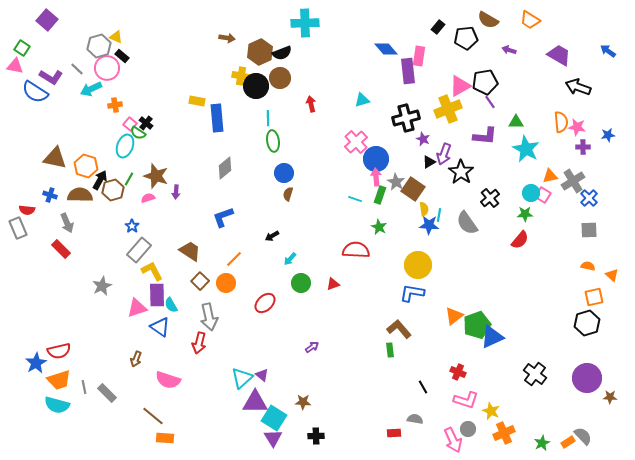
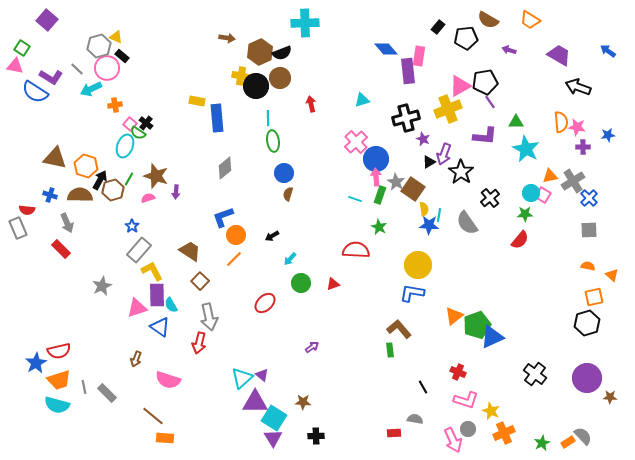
orange circle at (226, 283): moved 10 px right, 48 px up
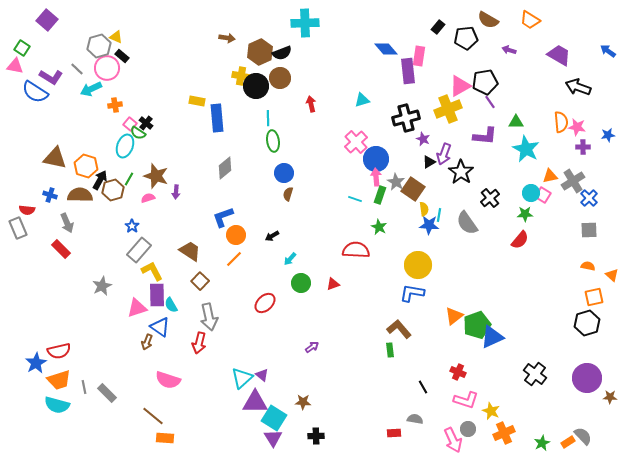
brown arrow at (136, 359): moved 11 px right, 17 px up
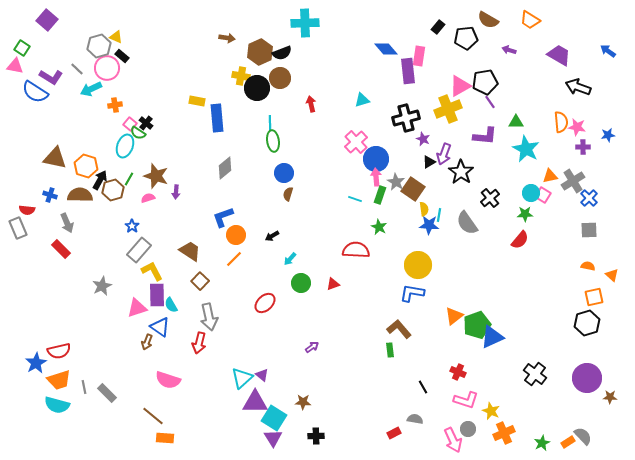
black circle at (256, 86): moved 1 px right, 2 px down
cyan line at (268, 118): moved 2 px right, 5 px down
red rectangle at (394, 433): rotated 24 degrees counterclockwise
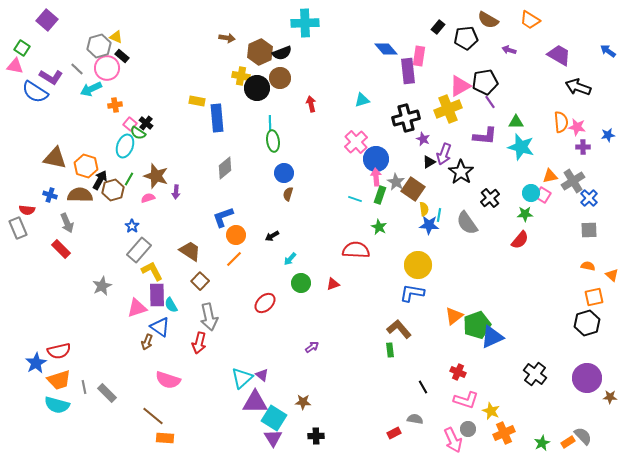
cyan star at (526, 149): moved 5 px left, 2 px up; rotated 12 degrees counterclockwise
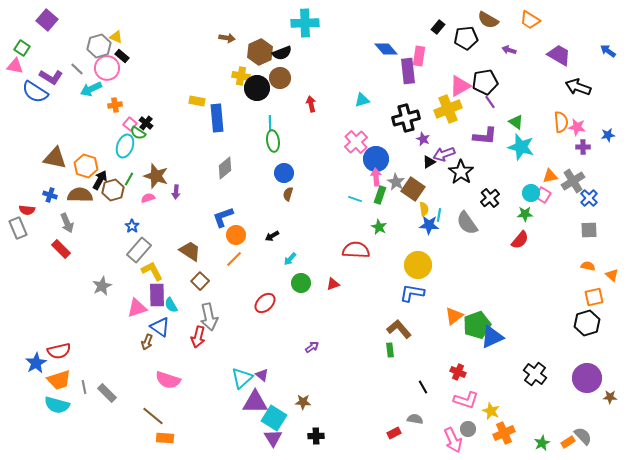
green triangle at (516, 122): rotated 35 degrees clockwise
purple arrow at (444, 154): rotated 50 degrees clockwise
red arrow at (199, 343): moved 1 px left, 6 px up
